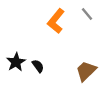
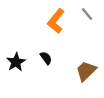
black semicircle: moved 8 px right, 8 px up
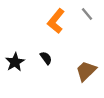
black star: moved 1 px left
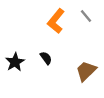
gray line: moved 1 px left, 2 px down
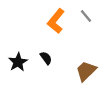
black star: moved 3 px right
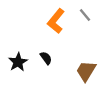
gray line: moved 1 px left, 1 px up
brown trapezoid: rotated 15 degrees counterclockwise
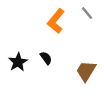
gray line: moved 2 px right, 2 px up
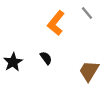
orange L-shape: moved 2 px down
black star: moved 5 px left
brown trapezoid: moved 3 px right
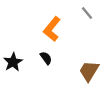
orange L-shape: moved 4 px left, 6 px down
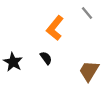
orange L-shape: moved 3 px right, 1 px up
black star: rotated 12 degrees counterclockwise
